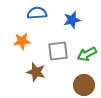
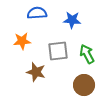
blue star: rotated 18 degrees clockwise
green arrow: rotated 90 degrees clockwise
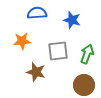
blue star: rotated 12 degrees clockwise
green arrow: rotated 48 degrees clockwise
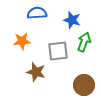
green arrow: moved 3 px left, 12 px up
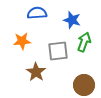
brown star: rotated 18 degrees clockwise
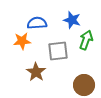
blue semicircle: moved 10 px down
green arrow: moved 2 px right, 2 px up
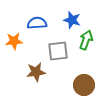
orange star: moved 8 px left
brown star: rotated 30 degrees clockwise
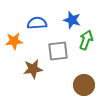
brown star: moved 3 px left, 3 px up
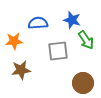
blue semicircle: moved 1 px right
green arrow: rotated 126 degrees clockwise
brown star: moved 12 px left, 1 px down
brown circle: moved 1 px left, 2 px up
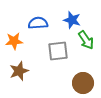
brown star: moved 2 px left, 1 px down; rotated 12 degrees counterclockwise
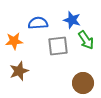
gray square: moved 5 px up
